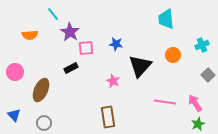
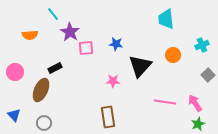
black rectangle: moved 16 px left
pink star: rotated 24 degrees counterclockwise
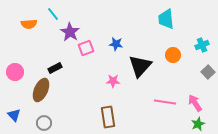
orange semicircle: moved 1 px left, 11 px up
pink square: rotated 14 degrees counterclockwise
gray square: moved 3 px up
